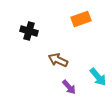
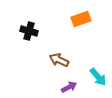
brown arrow: moved 1 px right
purple arrow: rotated 77 degrees counterclockwise
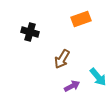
black cross: moved 1 px right, 1 px down
brown arrow: moved 3 px right, 1 px up; rotated 84 degrees counterclockwise
purple arrow: moved 3 px right, 1 px up
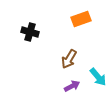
brown arrow: moved 7 px right
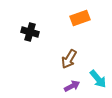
orange rectangle: moved 1 px left, 1 px up
cyan arrow: moved 2 px down
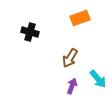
brown arrow: moved 1 px right, 1 px up
purple arrow: rotated 42 degrees counterclockwise
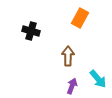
orange rectangle: rotated 42 degrees counterclockwise
black cross: moved 1 px right, 1 px up
brown arrow: moved 2 px left, 2 px up; rotated 150 degrees clockwise
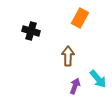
purple arrow: moved 3 px right
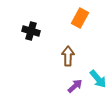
purple arrow: rotated 28 degrees clockwise
